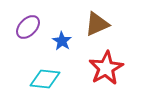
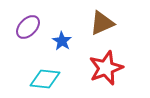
brown triangle: moved 5 px right, 1 px up
red star: rotated 8 degrees clockwise
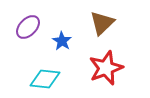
brown triangle: rotated 20 degrees counterclockwise
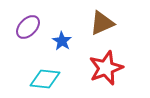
brown triangle: rotated 20 degrees clockwise
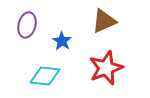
brown triangle: moved 2 px right, 2 px up
purple ellipse: moved 1 px left, 2 px up; rotated 30 degrees counterclockwise
cyan diamond: moved 3 px up
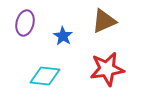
purple ellipse: moved 2 px left, 2 px up
blue star: moved 1 px right, 5 px up
red star: moved 1 px right, 1 px down; rotated 12 degrees clockwise
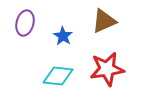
cyan diamond: moved 13 px right
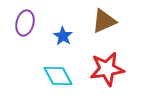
cyan diamond: rotated 56 degrees clockwise
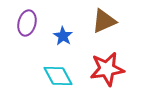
purple ellipse: moved 2 px right
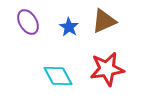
purple ellipse: moved 1 px right, 1 px up; rotated 45 degrees counterclockwise
blue star: moved 6 px right, 9 px up
